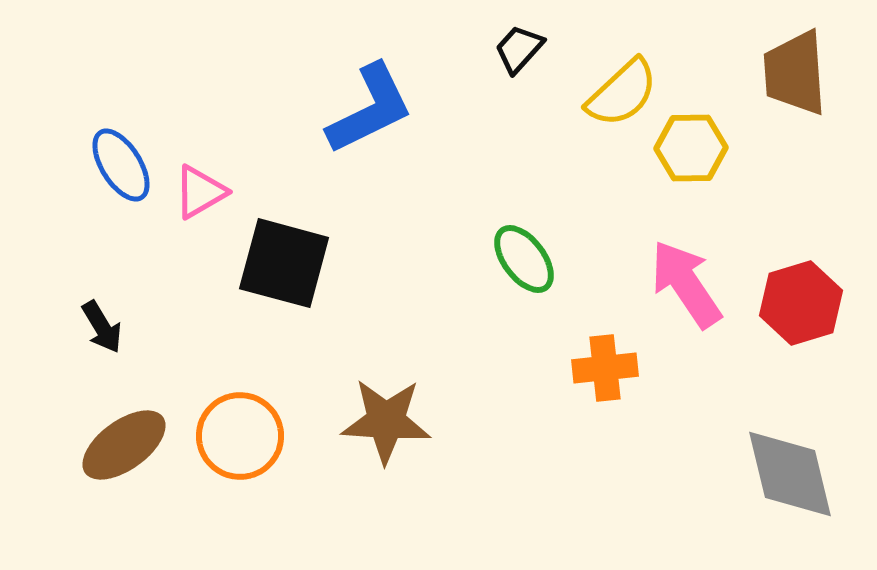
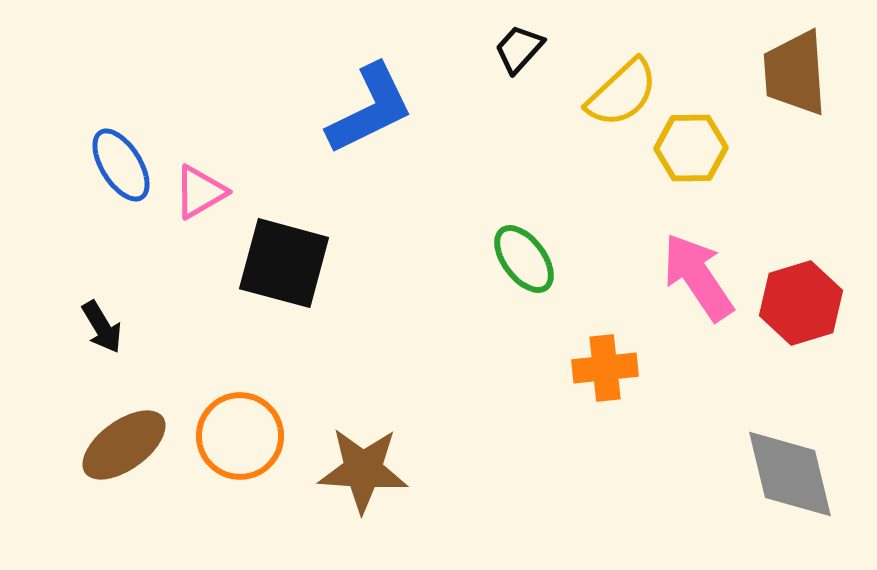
pink arrow: moved 12 px right, 7 px up
brown star: moved 23 px left, 49 px down
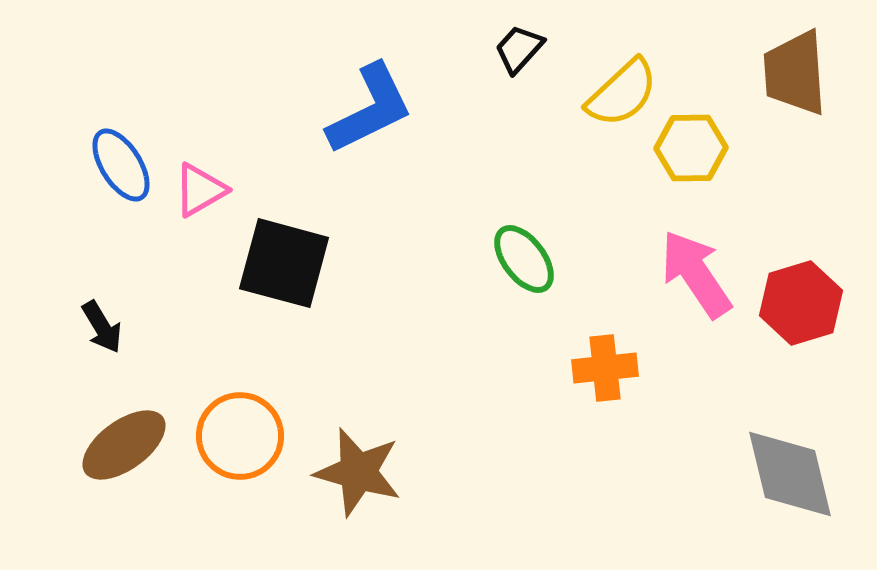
pink triangle: moved 2 px up
pink arrow: moved 2 px left, 3 px up
brown star: moved 5 px left, 2 px down; rotated 12 degrees clockwise
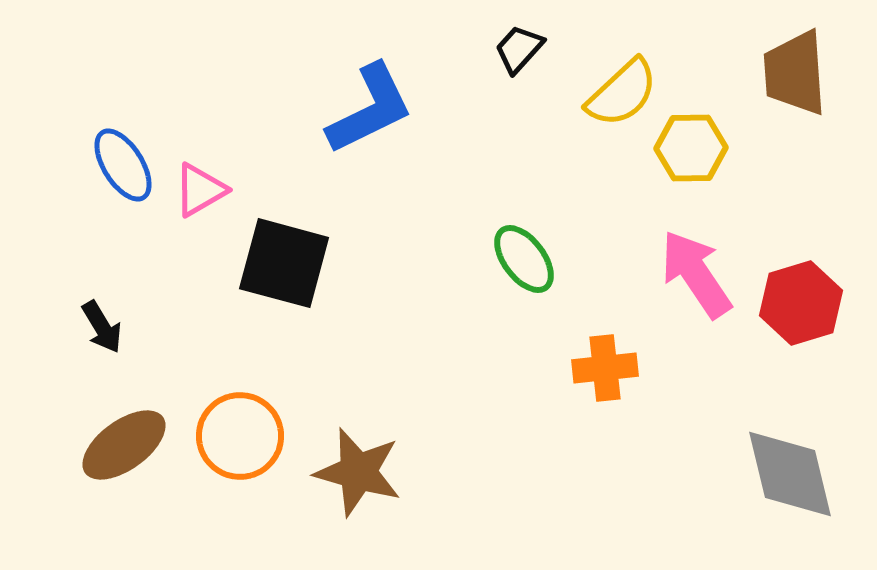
blue ellipse: moved 2 px right
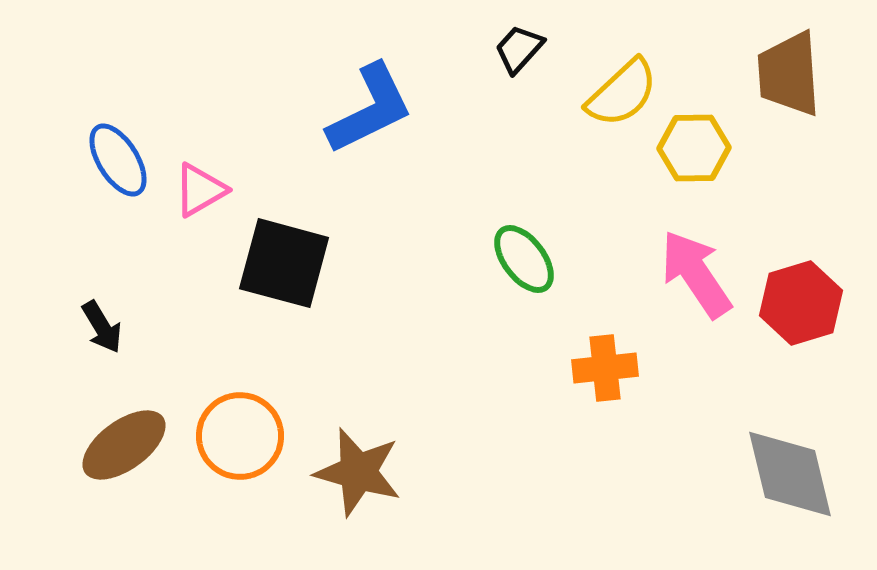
brown trapezoid: moved 6 px left, 1 px down
yellow hexagon: moved 3 px right
blue ellipse: moved 5 px left, 5 px up
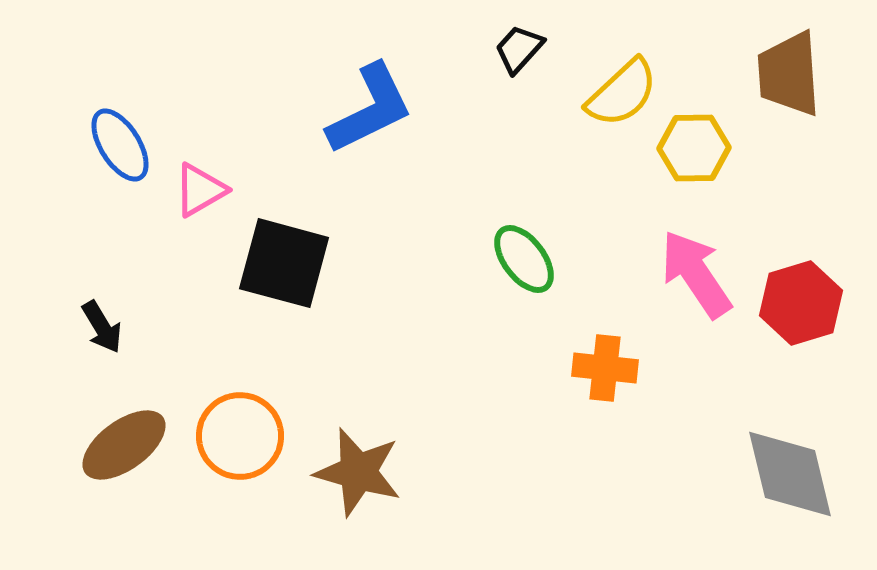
blue ellipse: moved 2 px right, 15 px up
orange cross: rotated 12 degrees clockwise
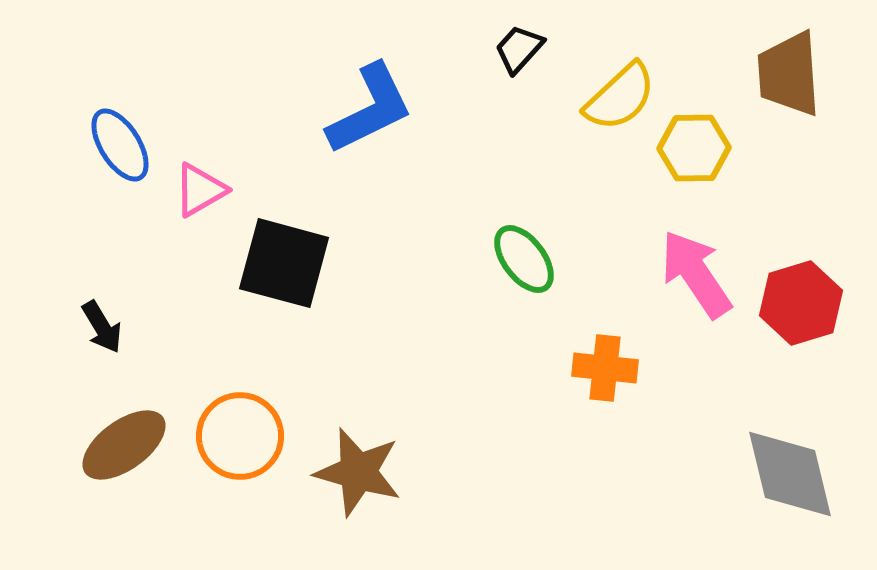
yellow semicircle: moved 2 px left, 4 px down
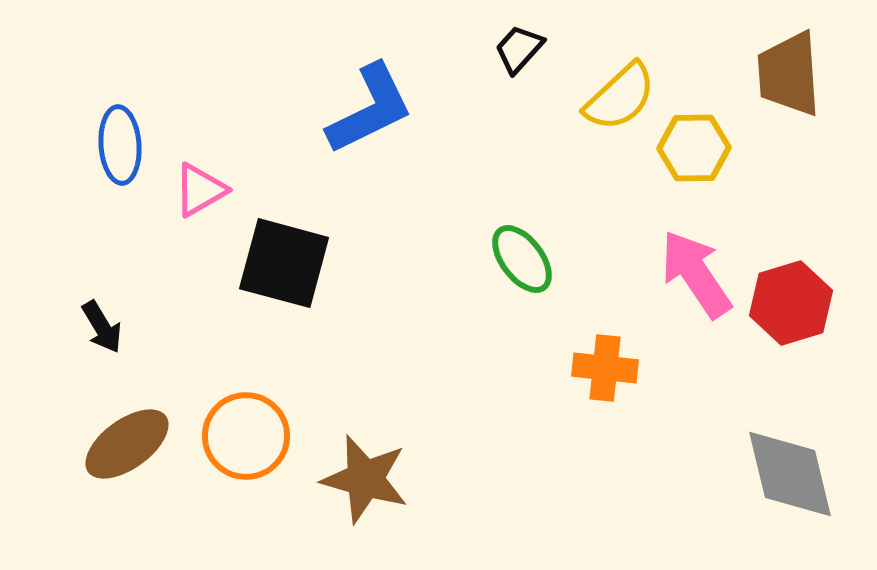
blue ellipse: rotated 28 degrees clockwise
green ellipse: moved 2 px left
red hexagon: moved 10 px left
orange circle: moved 6 px right
brown ellipse: moved 3 px right, 1 px up
brown star: moved 7 px right, 7 px down
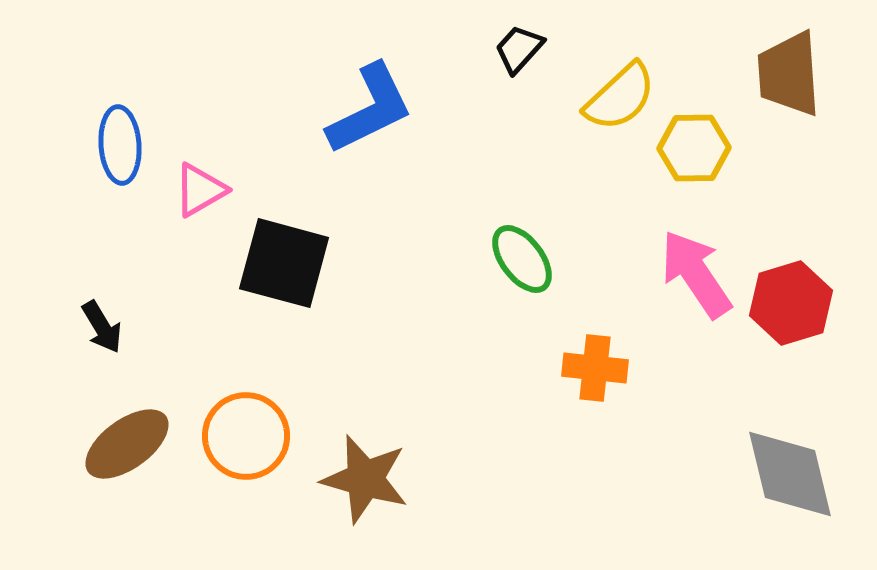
orange cross: moved 10 px left
